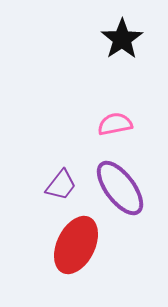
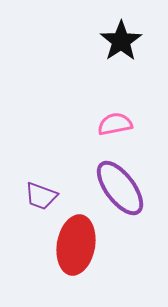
black star: moved 1 px left, 2 px down
purple trapezoid: moved 20 px left, 11 px down; rotated 72 degrees clockwise
red ellipse: rotated 16 degrees counterclockwise
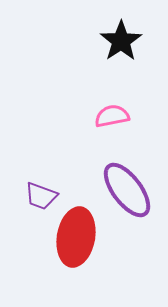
pink semicircle: moved 3 px left, 8 px up
purple ellipse: moved 7 px right, 2 px down
red ellipse: moved 8 px up
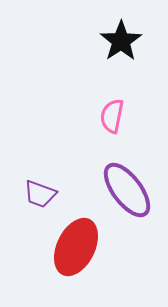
pink semicircle: rotated 68 degrees counterclockwise
purple trapezoid: moved 1 px left, 2 px up
red ellipse: moved 10 px down; rotated 16 degrees clockwise
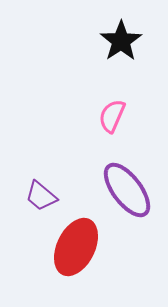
pink semicircle: rotated 12 degrees clockwise
purple trapezoid: moved 1 px right, 2 px down; rotated 20 degrees clockwise
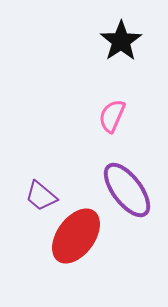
red ellipse: moved 11 px up; rotated 10 degrees clockwise
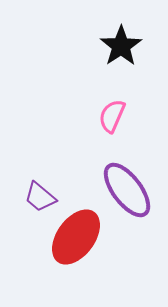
black star: moved 5 px down
purple trapezoid: moved 1 px left, 1 px down
red ellipse: moved 1 px down
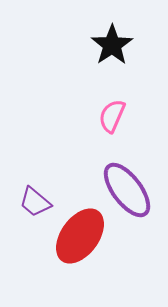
black star: moved 9 px left, 1 px up
purple trapezoid: moved 5 px left, 5 px down
red ellipse: moved 4 px right, 1 px up
